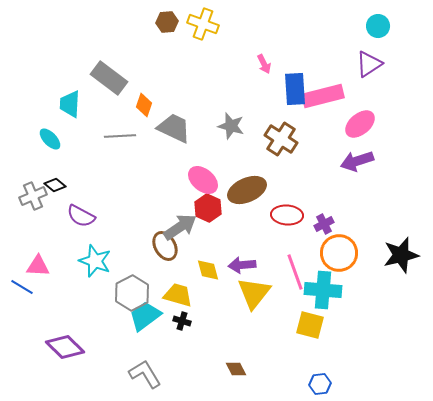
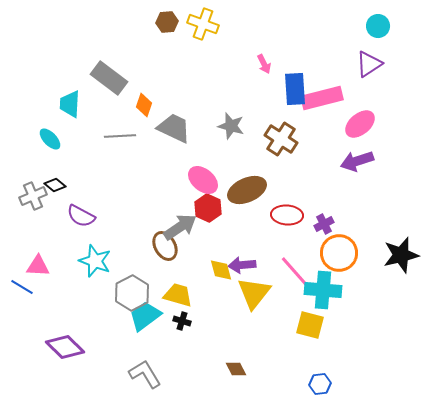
pink rectangle at (323, 96): moved 1 px left, 2 px down
yellow diamond at (208, 270): moved 13 px right
pink line at (295, 272): rotated 21 degrees counterclockwise
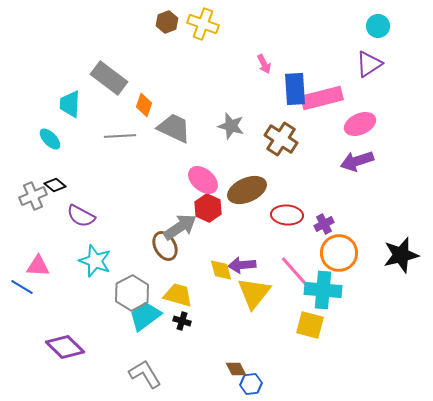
brown hexagon at (167, 22): rotated 15 degrees counterclockwise
pink ellipse at (360, 124): rotated 16 degrees clockwise
blue hexagon at (320, 384): moved 69 px left
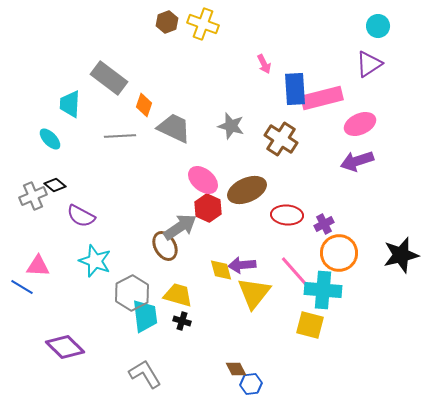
cyan trapezoid at (145, 316): rotated 120 degrees clockwise
